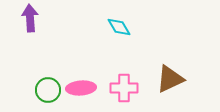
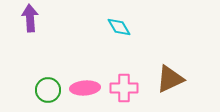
pink ellipse: moved 4 px right
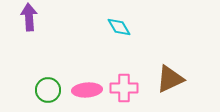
purple arrow: moved 1 px left, 1 px up
pink ellipse: moved 2 px right, 2 px down
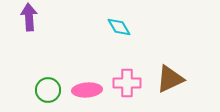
pink cross: moved 3 px right, 5 px up
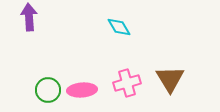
brown triangle: rotated 36 degrees counterclockwise
pink cross: rotated 16 degrees counterclockwise
pink ellipse: moved 5 px left
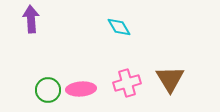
purple arrow: moved 2 px right, 2 px down
pink ellipse: moved 1 px left, 1 px up
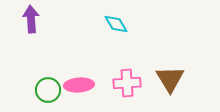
cyan diamond: moved 3 px left, 3 px up
pink cross: rotated 12 degrees clockwise
pink ellipse: moved 2 px left, 4 px up
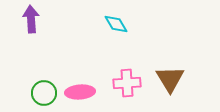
pink ellipse: moved 1 px right, 7 px down
green circle: moved 4 px left, 3 px down
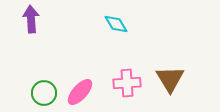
pink ellipse: rotated 44 degrees counterclockwise
